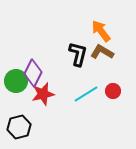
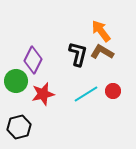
purple diamond: moved 13 px up
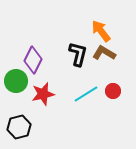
brown L-shape: moved 2 px right, 1 px down
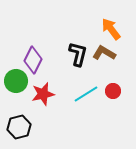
orange arrow: moved 10 px right, 2 px up
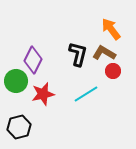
red circle: moved 20 px up
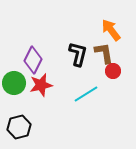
orange arrow: moved 1 px down
brown L-shape: rotated 50 degrees clockwise
green circle: moved 2 px left, 2 px down
red star: moved 2 px left, 9 px up
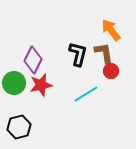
red circle: moved 2 px left
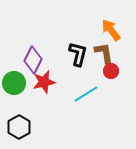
red star: moved 3 px right, 3 px up
black hexagon: rotated 15 degrees counterclockwise
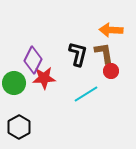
orange arrow: rotated 50 degrees counterclockwise
red star: moved 4 px up; rotated 10 degrees clockwise
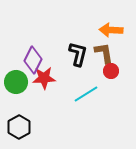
green circle: moved 2 px right, 1 px up
